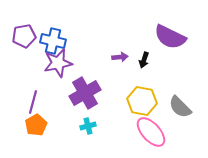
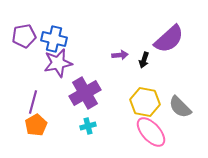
purple semicircle: moved 1 px left, 2 px down; rotated 68 degrees counterclockwise
blue cross: moved 1 px right, 2 px up
purple arrow: moved 2 px up
yellow hexagon: moved 3 px right, 1 px down
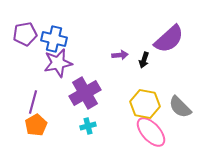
purple pentagon: moved 1 px right, 2 px up
yellow hexagon: moved 2 px down
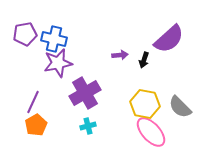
purple line: rotated 10 degrees clockwise
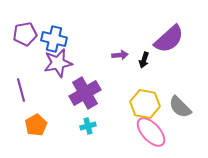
purple line: moved 12 px left, 12 px up; rotated 40 degrees counterclockwise
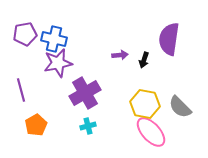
purple semicircle: rotated 140 degrees clockwise
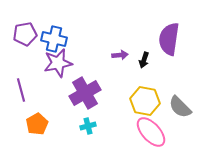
yellow hexagon: moved 3 px up
orange pentagon: moved 1 px right, 1 px up
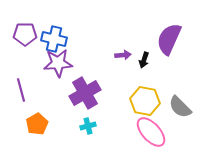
purple pentagon: rotated 10 degrees clockwise
purple semicircle: rotated 16 degrees clockwise
purple arrow: moved 3 px right
purple star: rotated 8 degrees clockwise
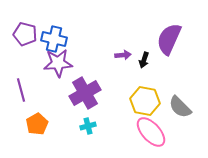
purple pentagon: rotated 15 degrees clockwise
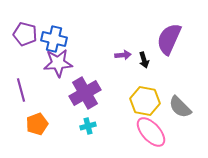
black arrow: rotated 35 degrees counterclockwise
orange pentagon: rotated 10 degrees clockwise
